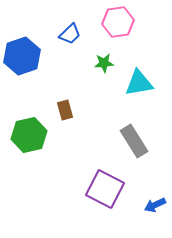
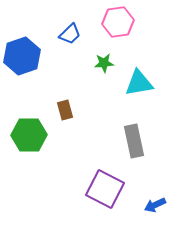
green hexagon: rotated 12 degrees clockwise
gray rectangle: rotated 20 degrees clockwise
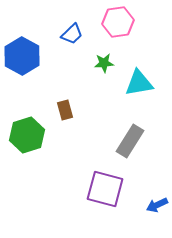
blue trapezoid: moved 2 px right
blue hexagon: rotated 12 degrees counterclockwise
green hexagon: moved 2 px left; rotated 16 degrees counterclockwise
gray rectangle: moved 4 px left; rotated 44 degrees clockwise
purple square: rotated 12 degrees counterclockwise
blue arrow: moved 2 px right
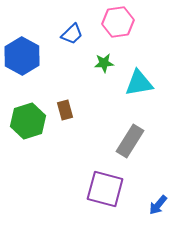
green hexagon: moved 1 px right, 14 px up
blue arrow: moved 1 px right; rotated 25 degrees counterclockwise
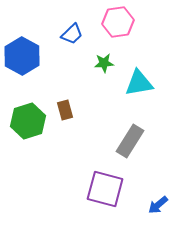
blue arrow: rotated 10 degrees clockwise
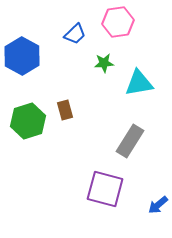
blue trapezoid: moved 3 px right
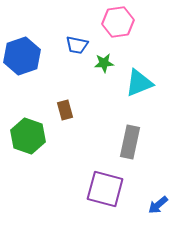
blue trapezoid: moved 2 px right, 11 px down; rotated 55 degrees clockwise
blue hexagon: rotated 12 degrees clockwise
cyan triangle: rotated 12 degrees counterclockwise
green hexagon: moved 15 px down; rotated 24 degrees counterclockwise
gray rectangle: moved 1 px down; rotated 20 degrees counterclockwise
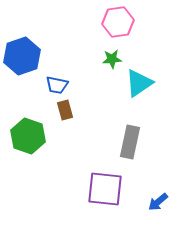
blue trapezoid: moved 20 px left, 40 px down
green star: moved 8 px right, 4 px up
cyan triangle: rotated 12 degrees counterclockwise
purple square: rotated 9 degrees counterclockwise
blue arrow: moved 3 px up
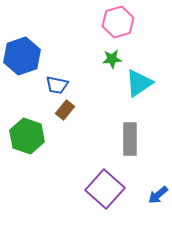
pink hexagon: rotated 8 degrees counterclockwise
brown rectangle: rotated 54 degrees clockwise
green hexagon: moved 1 px left
gray rectangle: moved 3 px up; rotated 12 degrees counterclockwise
purple square: rotated 36 degrees clockwise
blue arrow: moved 7 px up
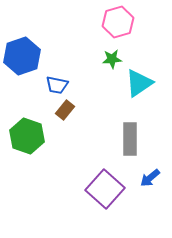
blue arrow: moved 8 px left, 17 px up
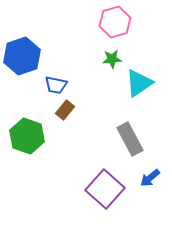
pink hexagon: moved 3 px left
blue trapezoid: moved 1 px left
gray rectangle: rotated 28 degrees counterclockwise
